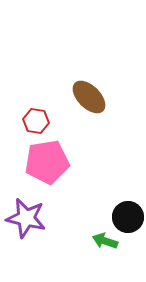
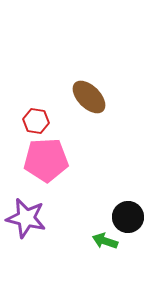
pink pentagon: moved 1 px left, 2 px up; rotated 6 degrees clockwise
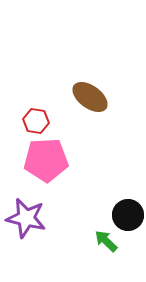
brown ellipse: moved 1 px right; rotated 9 degrees counterclockwise
black circle: moved 2 px up
green arrow: moved 1 px right; rotated 25 degrees clockwise
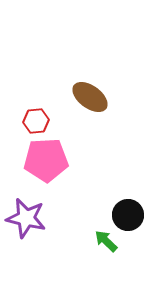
red hexagon: rotated 15 degrees counterclockwise
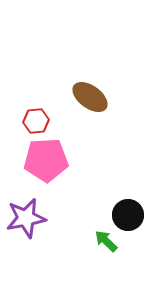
purple star: rotated 24 degrees counterclockwise
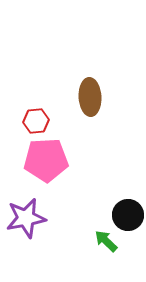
brown ellipse: rotated 51 degrees clockwise
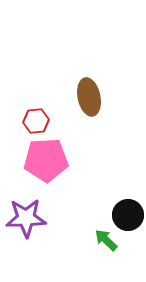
brown ellipse: moved 1 px left; rotated 9 degrees counterclockwise
purple star: rotated 9 degrees clockwise
green arrow: moved 1 px up
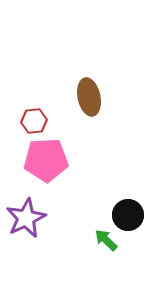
red hexagon: moved 2 px left
purple star: rotated 24 degrees counterclockwise
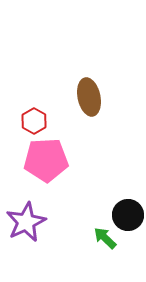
red hexagon: rotated 25 degrees counterclockwise
purple star: moved 4 px down
green arrow: moved 1 px left, 2 px up
